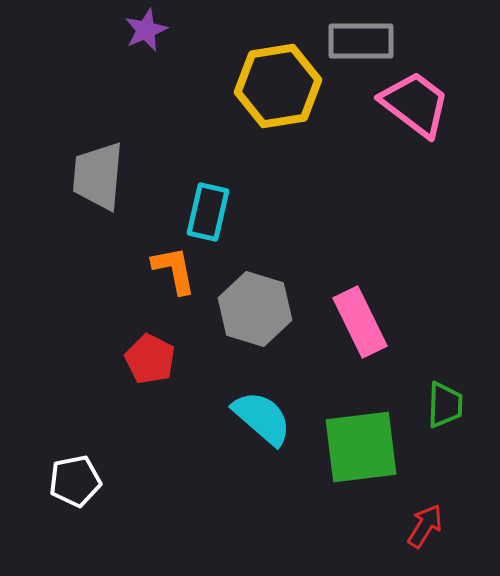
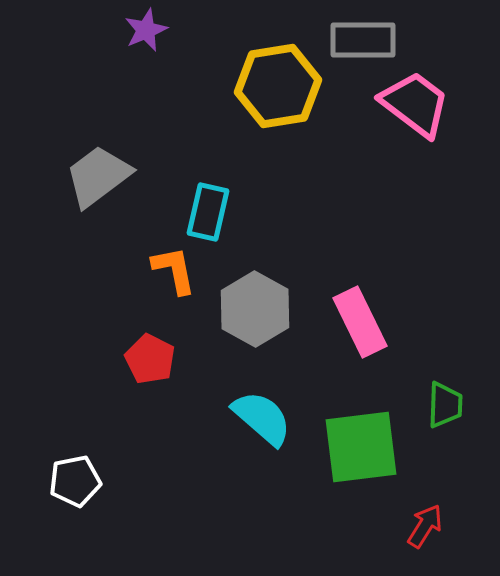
gray rectangle: moved 2 px right, 1 px up
gray trapezoid: rotated 48 degrees clockwise
gray hexagon: rotated 12 degrees clockwise
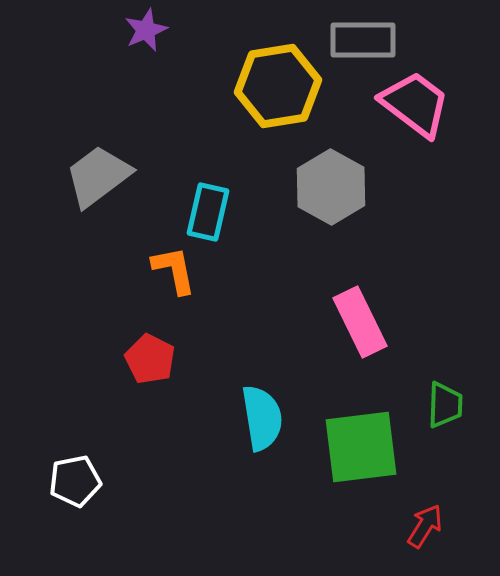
gray hexagon: moved 76 px right, 122 px up
cyan semicircle: rotated 40 degrees clockwise
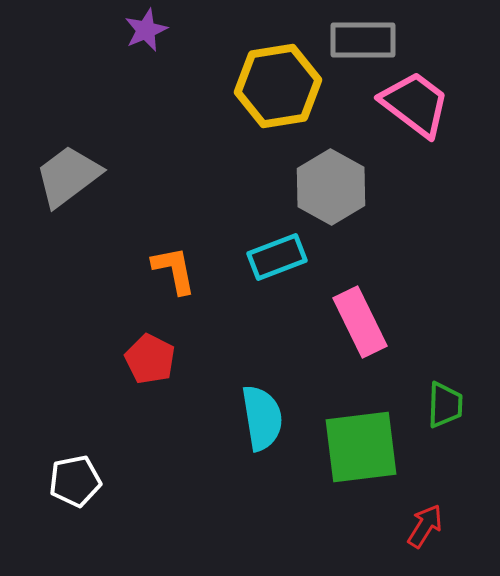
gray trapezoid: moved 30 px left
cyan rectangle: moved 69 px right, 45 px down; rotated 56 degrees clockwise
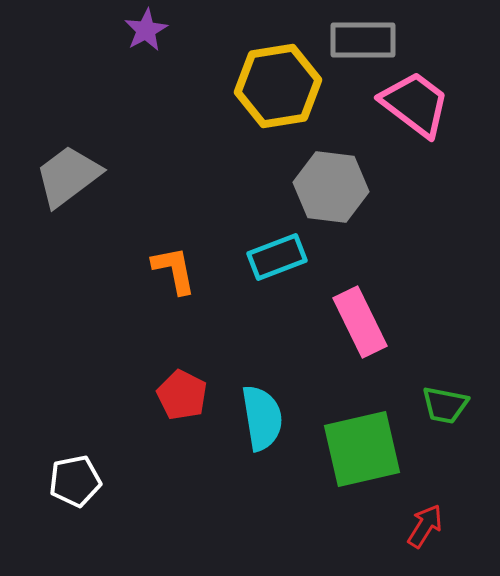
purple star: rotated 6 degrees counterclockwise
gray hexagon: rotated 22 degrees counterclockwise
red pentagon: moved 32 px right, 36 px down
green trapezoid: rotated 99 degrees clockwise
green square: moved 1 px right, 2 px down; rotated 6 degrees counterclockwise
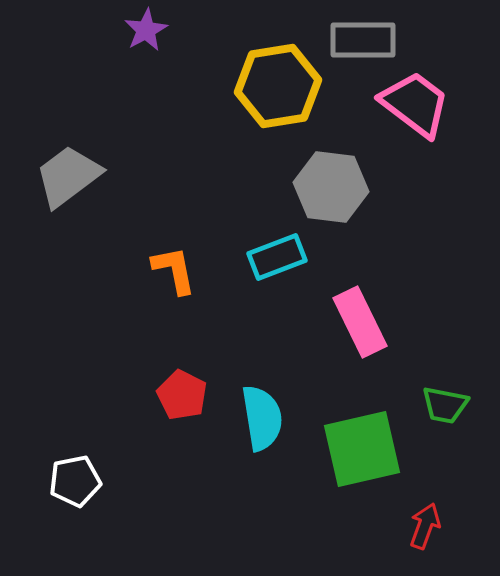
red arrow: rotated 12 degrees counterclockwise
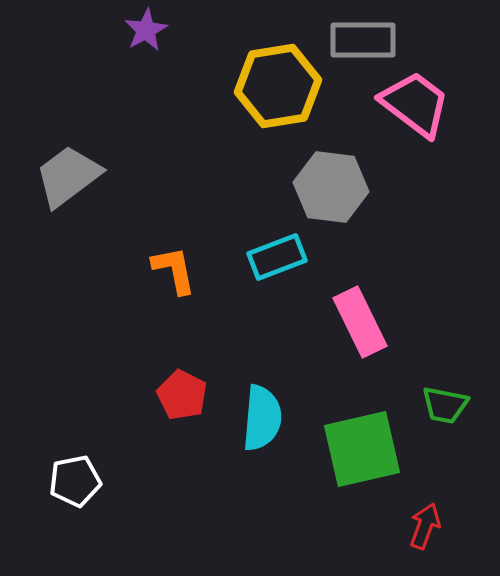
cyan semicircle: rotated 14 degrees clockwise
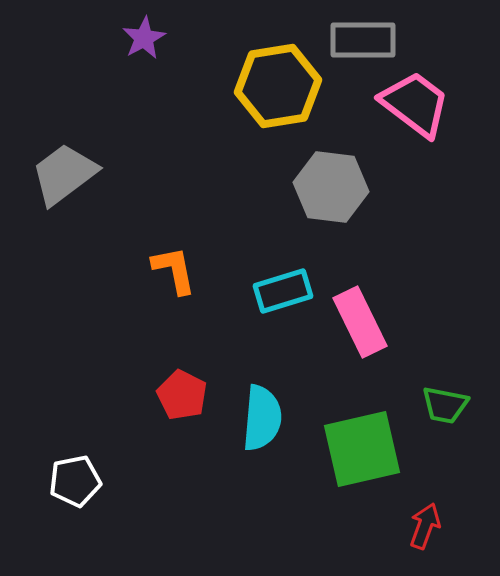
purple star: moved 2 px left, 8 px down
gray trapezoid: moved 4 px left, 2 px up
cyan rectangle: moved 6 px right, 34 px down; rotated 4 degrees clockwise
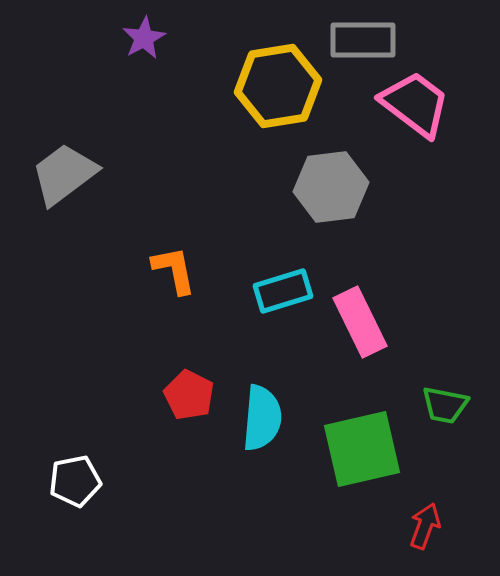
gray hexagon: rotated 14 degrees counterclockwise
red pentagon: moved 7 px right
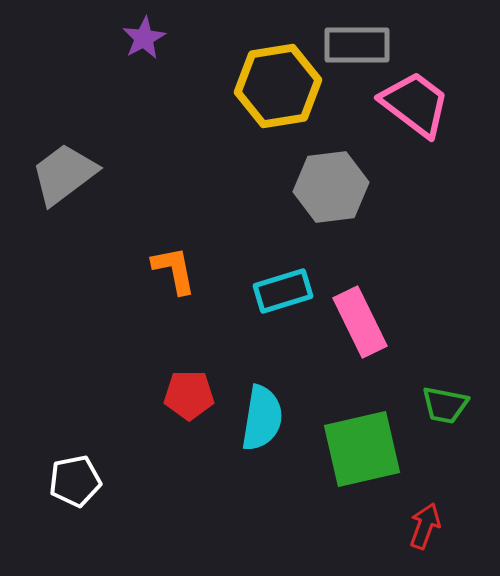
gray rectangle: moved 6 px left, 5 px down
red pentagon: rotated 27 degrees counterclockwise
cyan semicircle: rotated 4 degrees clockwise
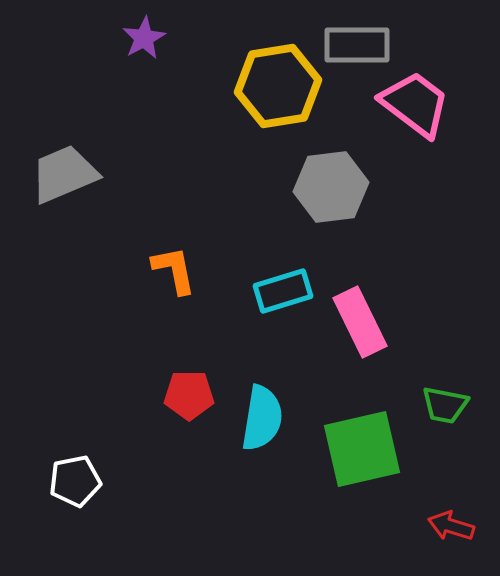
gray trapezoid: rotated 14 degrees clockwise
red arrow: moved 26 px right; rotated 93 degrees counterclockwise
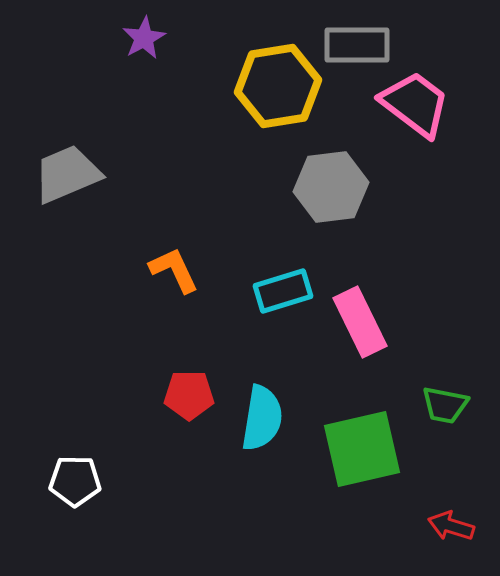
gray trapezoid: moved 3 px right
orange L-shape: rotated 14 degrees counterclockwise
white pentagon: rotated 12 degrees clockwise
